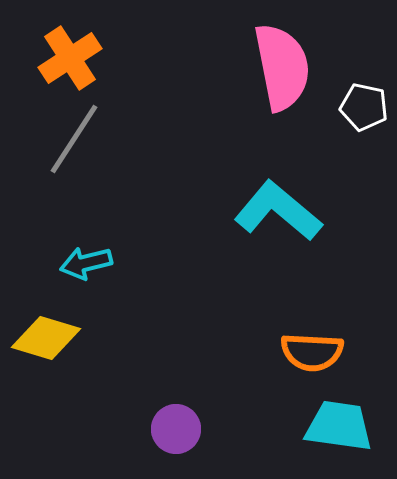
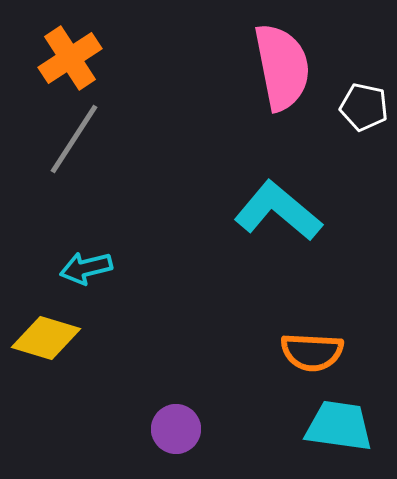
cyan arrow: moved 5 px down
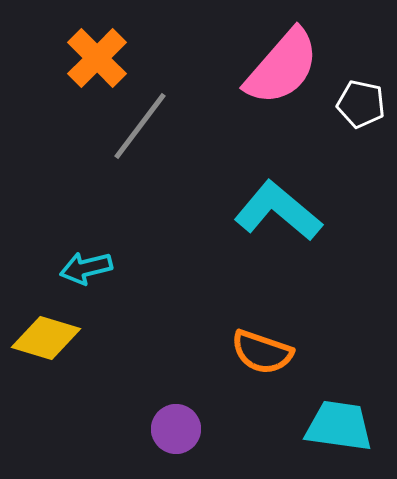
orange cross: moved 27 px right; rotated 12 degrees counterclockwise
pink semicircle: rotated 52 degrees clockwise
white pentagon: moved 3 px left, 3 px up
gray line: moved 66 px right, 13 px up; rotated 4 degrees clockwise
orange semicircle: moved 50 px left; rotated 16 degrees clockwise
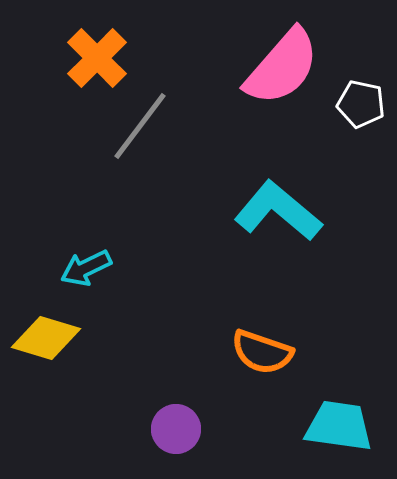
cyan arrow: rotated 12 degrees counterclockwise
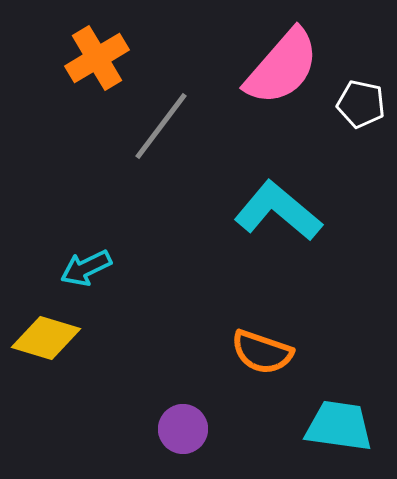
orange cross: rotated 14 degrees clockwise
gray line: moved 21 px right
purple circle: moved 7 px right
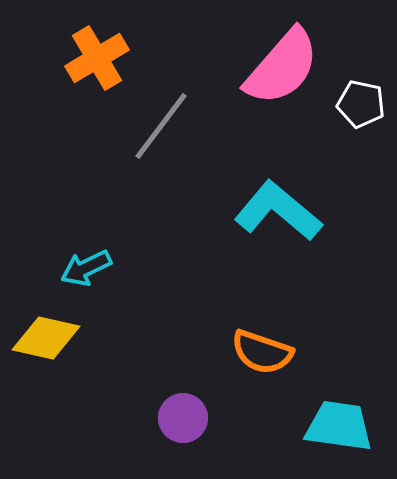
yellow diamond: rotated 4 degrees counterclockwise
purple circle: moved 11 px up
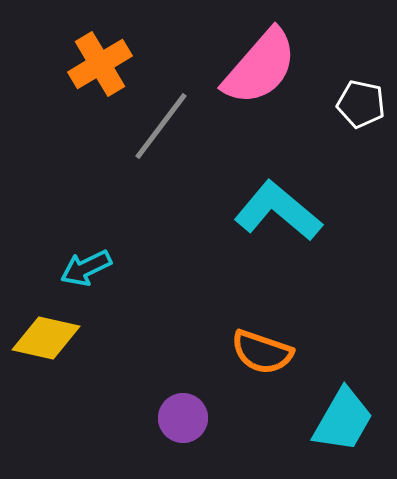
orange cross: moved 3 px right, 6 px down
pink semicircle: moved 22 px left
cyan trapezoid: moved 4 px right, 6 px up; rotated 112 degrees clockwise
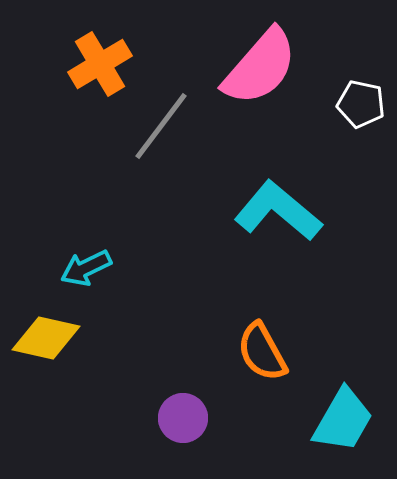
orange semicircle: rotated 42 degrees clockwise
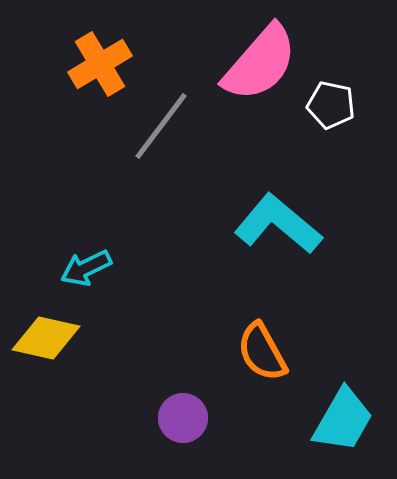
pink semicircle: moved 4 px up
white pentagon: moved 30 px left, 1 px down
cyan L-shape: moved 13 px down
